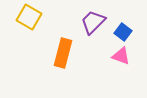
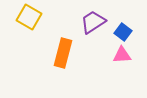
purple trapezoid: rotated 12 degrees clockwise
pink triangle: moved 1 px right, 1 px up; rotated 24 degrees counterclockwise
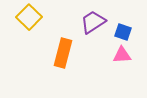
yellow square: rotated 15 degrees clockwise
blue square: rotated 18 degrees counterclockwise
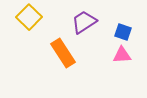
purple trapezoid: moved 9 px left
orange rectangle: rotated 48 degrees counterclockwise
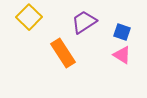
blue square: moved 1 px left
pink triangle: rotated 36 degrees clockwise
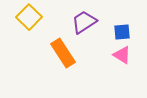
blue square: rotated 24 degrees counterclockwise
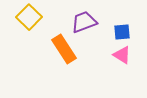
purple trapezoid: rotated 12 degrees clockwise
orange rectangle: moved 1 px right, 4 px up
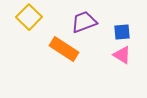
orange rectangle: rotated 24 degrees counterclockwise
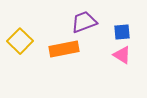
yellow square: moved 9 px left, 24 px down
orange rectangle: rotated 44 degrees counterclockwise
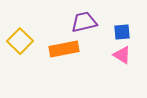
purple trapezoid: rotated 8 degrees clockwise
